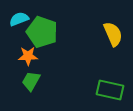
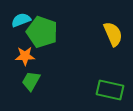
cyan semicircle: moved 2 px right, 1 px down
orange star: moved 3 px left
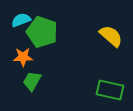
yellow semicircle: moved 2 px left, 2 px down; rotated 25 degrees counterclockwise
orange star: moved 2 px left, 1 px down
green trapezoid: moved 1 px right
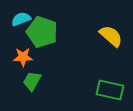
cyan semicircle: moved 1 px up
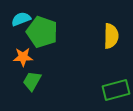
yellow semicircle: rotated 50 degrees clockwise
green rectangle: moved 6 px right; rotated 28 degrees counterclockwise
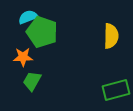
cyan semicircle: moved 7 px right, 2 px up
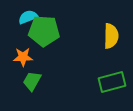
green pentagon: moved 2 px right, 1 px up; rotated 16 degrees counterclockwise
green rectangle: moved 4 px left, 8 px up
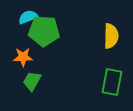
green rectangle: rotated 64 degrees counterclockwise
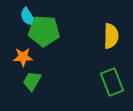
cyan semicircle: rotated 102 degrees counterclockwise
green rectangle: rotated 32 degrees counterclockwise
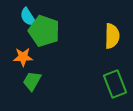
green pentagon: rotated 16 degrees clockwise
yellow semicircle: moved 1 px right
green rectangle: moved 3 px right, 2 px down
